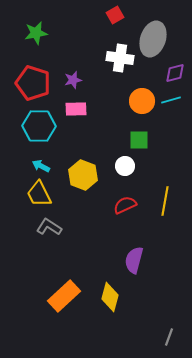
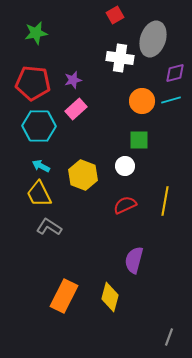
red pentagon: rotated 12 degrees counterclockwise
pink rectangle: rotated 40 degrees counterclockwise
orange rectangle: rotated 20 degrees counterclockwise
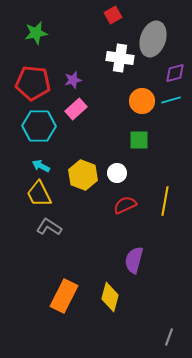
red square: moved 2 px left
white circle: moved 8 px left, 7 px down
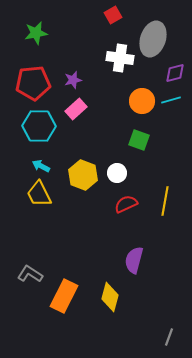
red pentagon: rotated 12 degrees counterclockwise
green square: rotated 20 degrees clockwise
red semicircle: moved 1 px right, 1 px up
gray L-shape: moved 19 px left, 47 px down
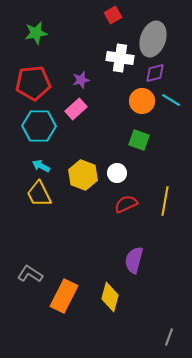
purple diamond: moved 20 px left
purple star: moved 8 px right
cyan line: rotated 48 degrees clockwise
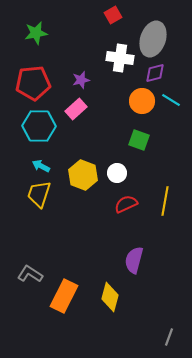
yellow trapezoid: rotated 44 degrees clockwise
